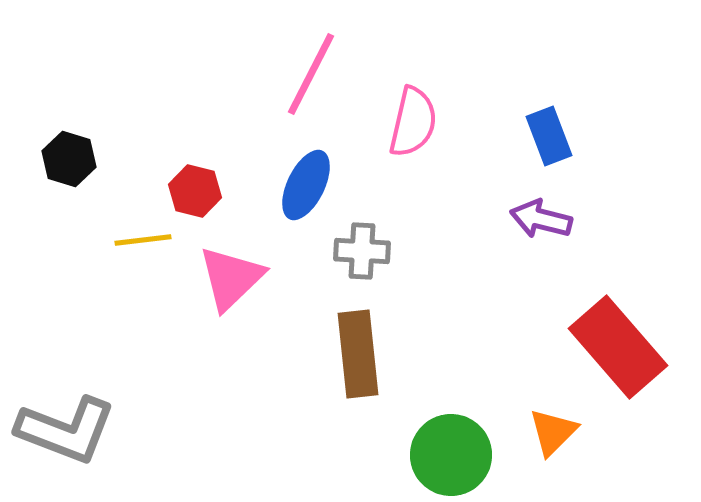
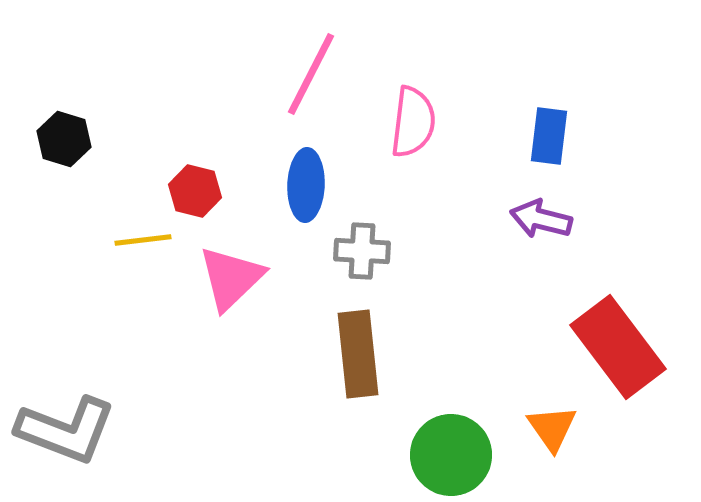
pink semicircle: rotated 6 degrees counterclockwise
blue rectangle: rotated 28 degrees clockwise
black hexagon: moved 5 px left, 20 px up
blue ellipse: rotated 24 degrees counterclockwise
red rectangle: rotated 4 degrees clockwise
orange triangle: moved 1 px left, 4 px up; rotated 20 degrees counterclockwise
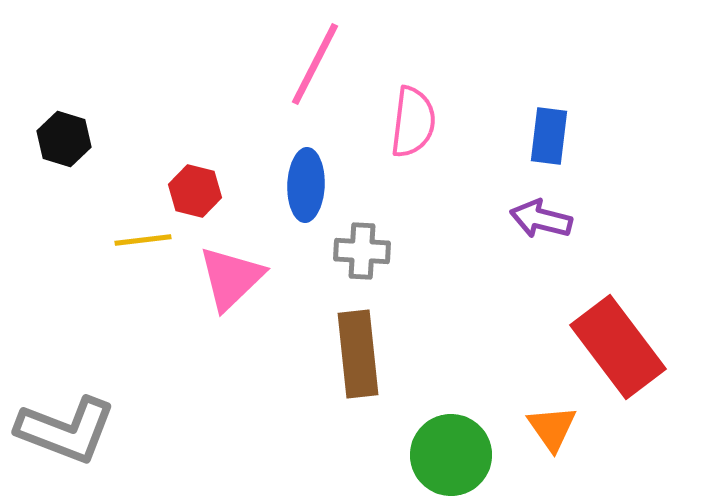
pink line: moved 4 px right, 10 px up
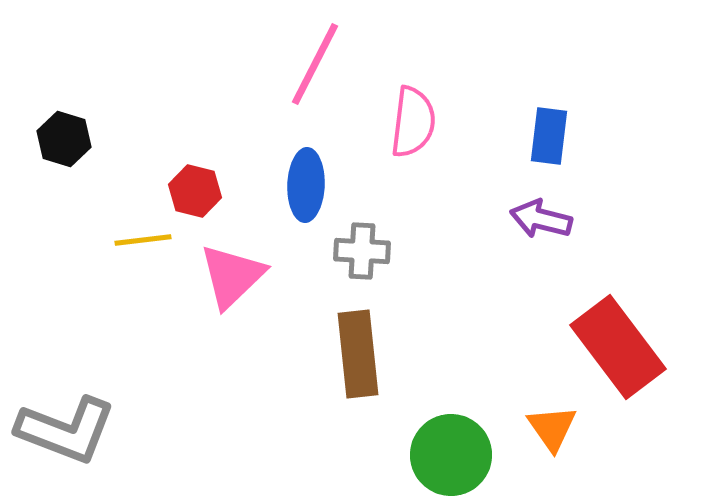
pink triangle: moved 1 px right, 2 px up
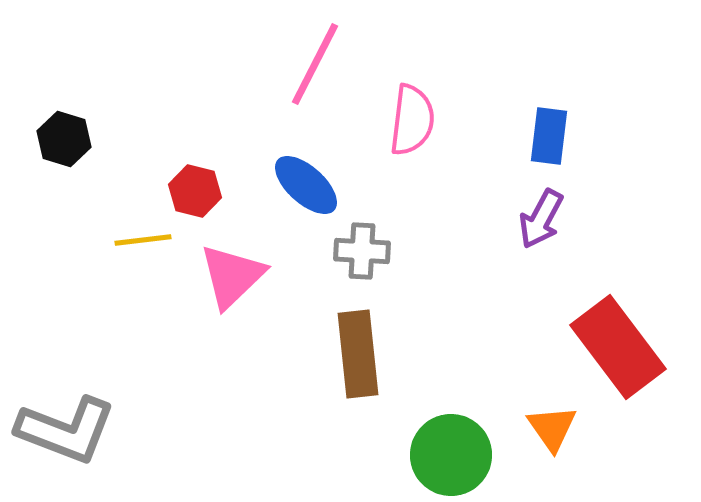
pink semicircle: moved 1 px left, 2 px up
blue ellipse: rotated 50 degrees counterclockwise
purple arrow: rotated 76 degrees counterclockwise
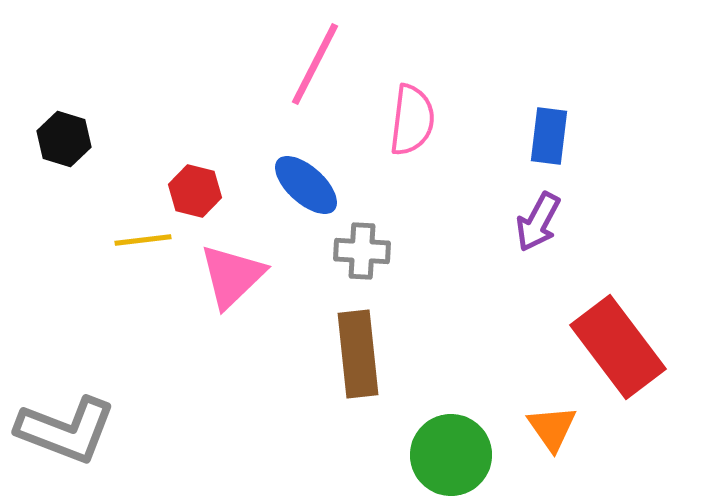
purple arrow: moved 3 px left, 3 px down
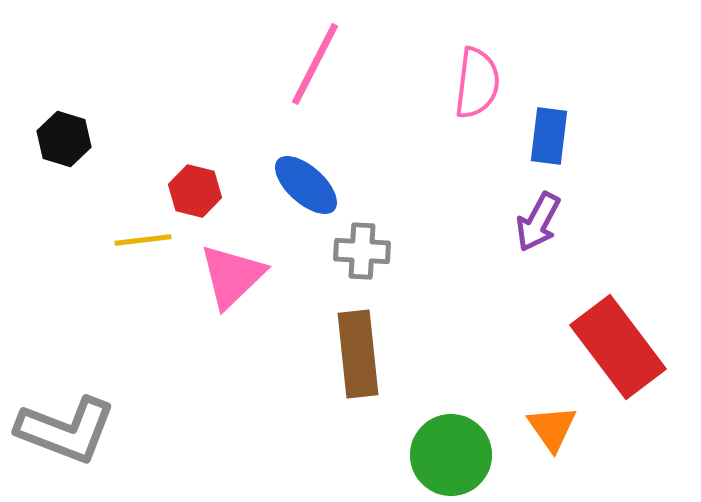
pink semicircle: moved 65 px right, 37 px up
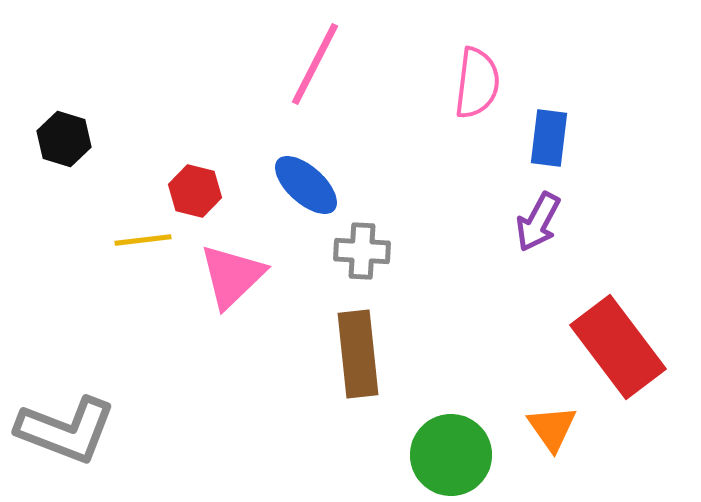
blue rectangle: moved 2 px down
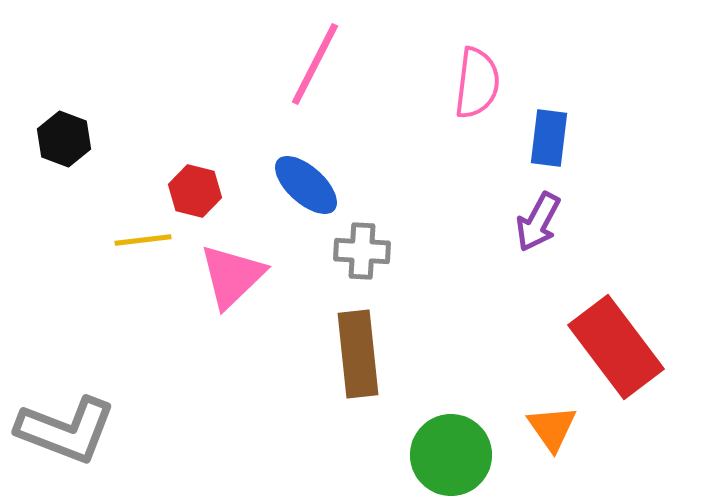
black hexagon: rotated 4 degrees clockwise
red rectangle: moved 2 px left
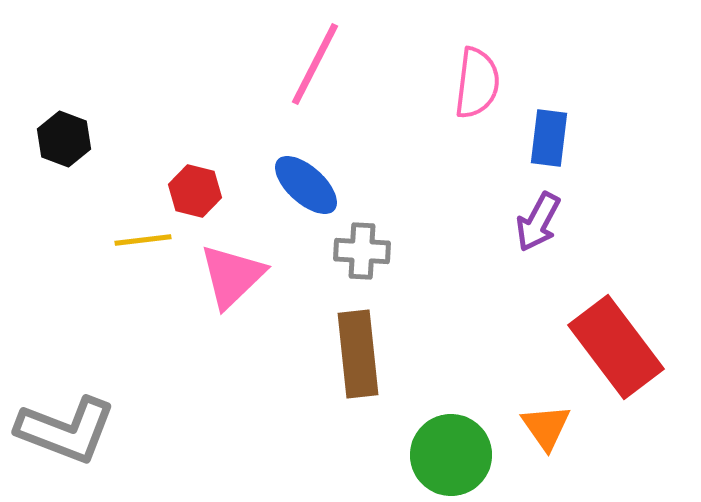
orange triangle: moved 6 px left, 1 px up
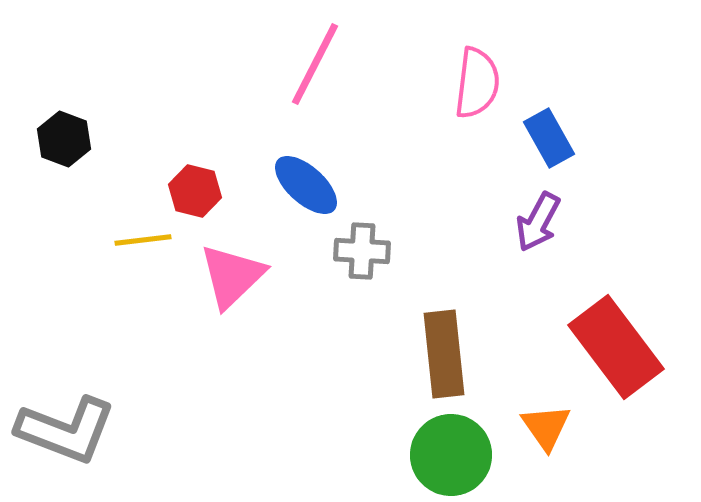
blue rectangle: rotated 36 degrees counterclockwise
brown rectangle: moved 86 px right
